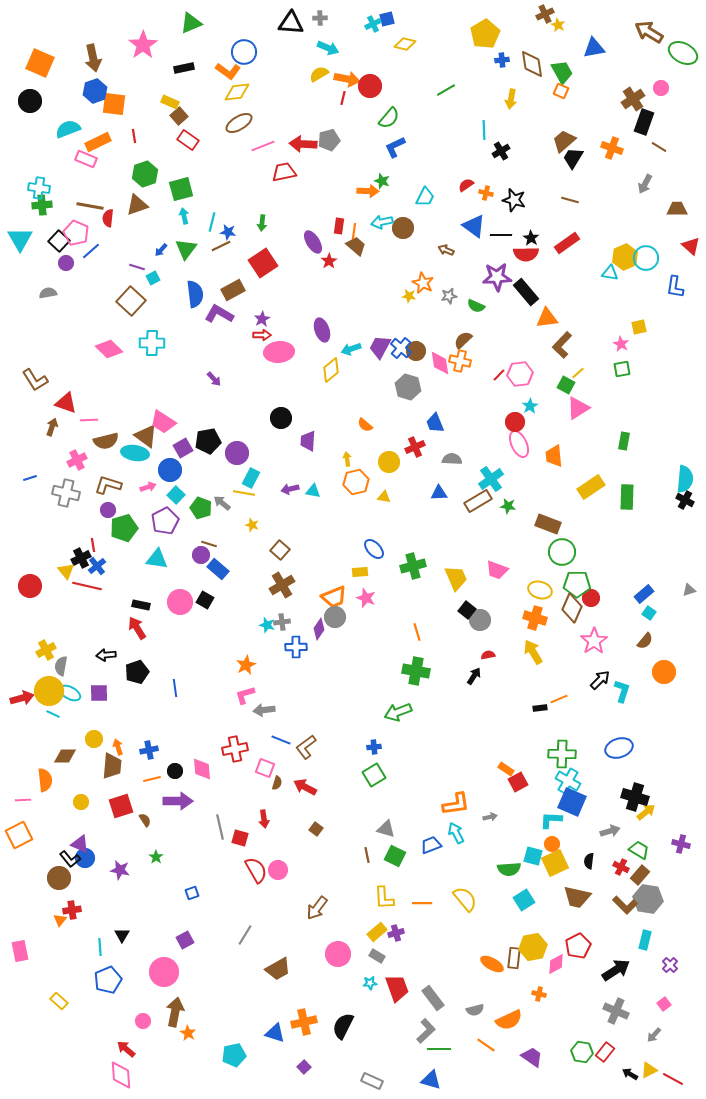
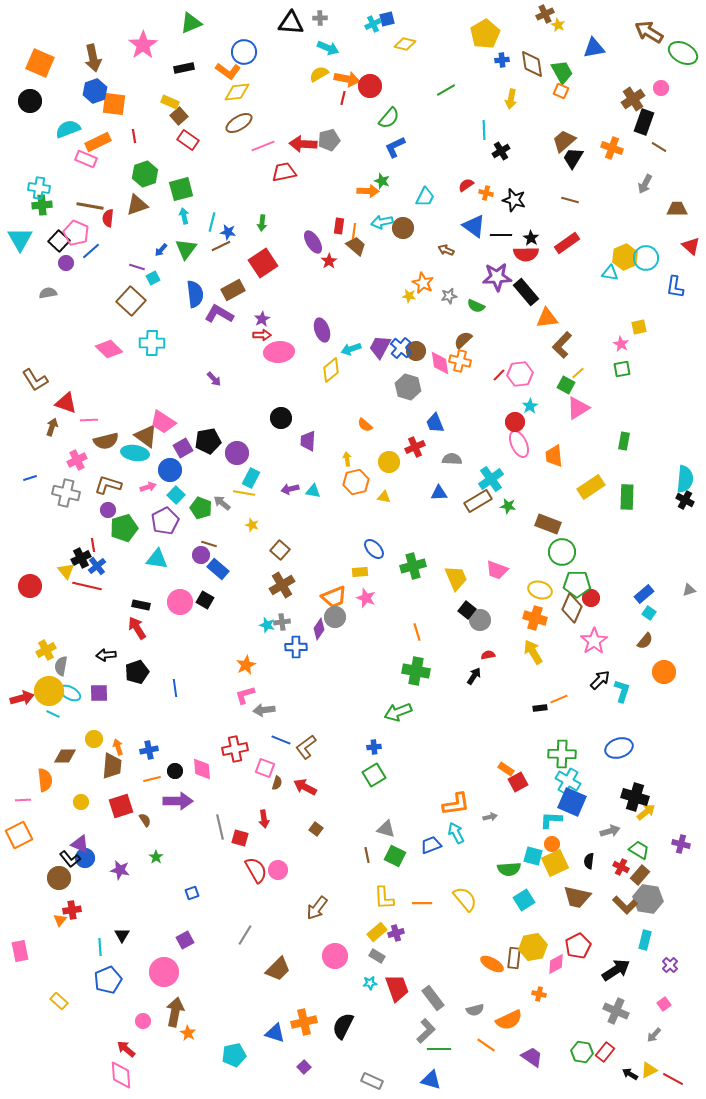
pink circle at (338, 954): moved 3 px left, 2 px down
brown trapezoid at (278, 969): rotated 16 degrees counterclockwise
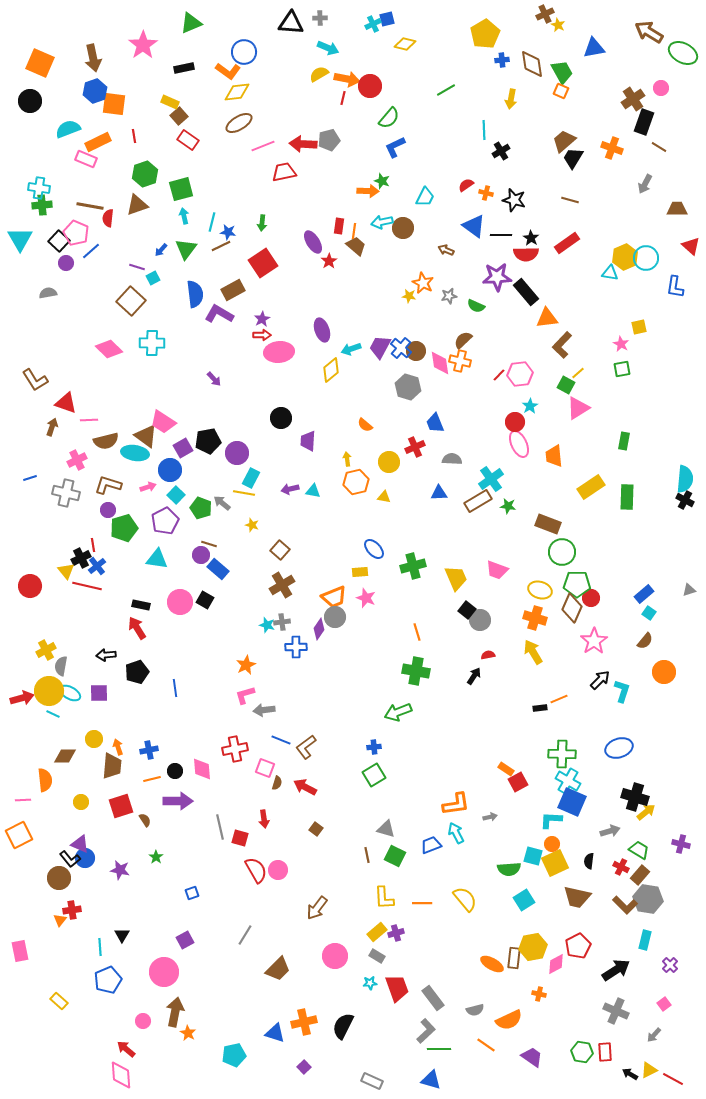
red rectangle at (605, 1052): rotated 42 degrees counterclockwise
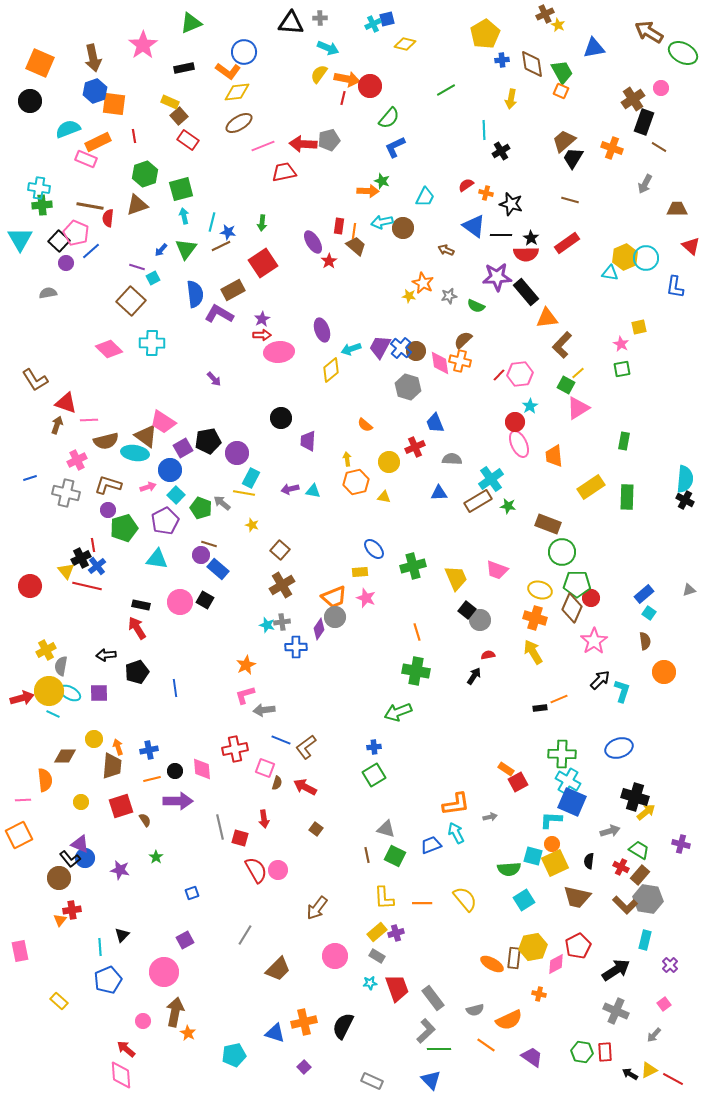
yellow semicircle at (319, 74): rotated 24 degrees counterclockwise
black star at (514, 200): moved 3 px left, 4 px down
brown arrow at (52, 427): moved 5 px right, 2 px up
brown semicircle at (645, 641): rotated 48 degrees counterclockwise
black triangle at (122, 935): rotated 14 degrees clockwise
blue triangle at (431, 1080): rotated 30 degrees clockwise
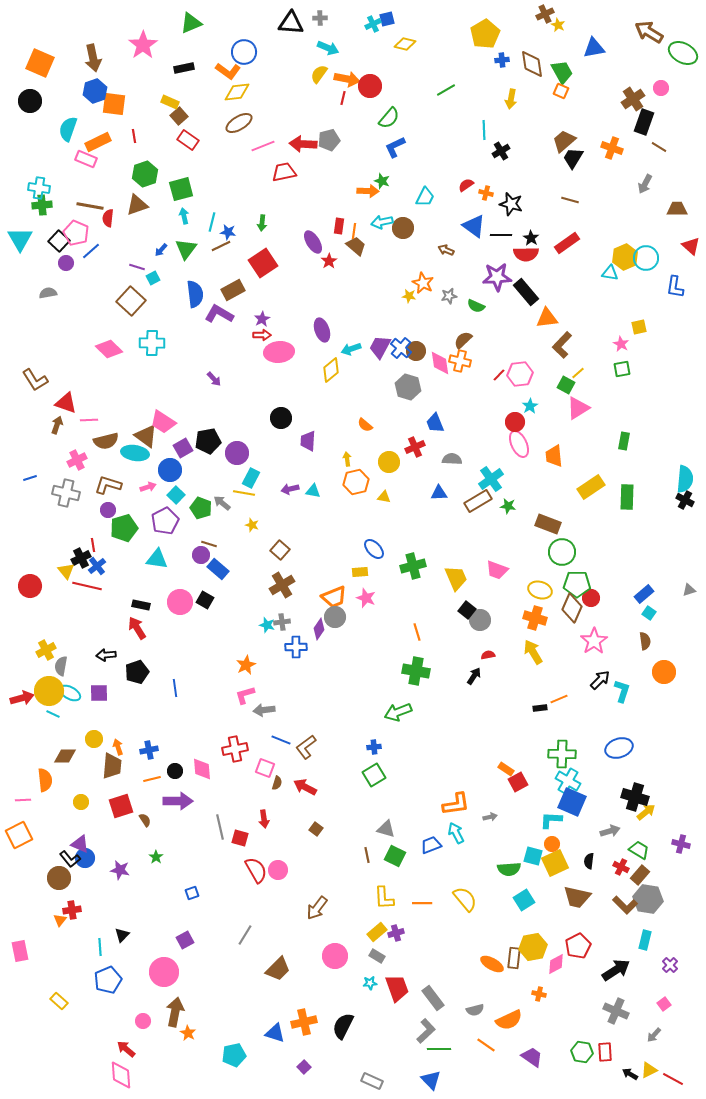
cyan semicircle at (68, 129): rotated 50 degrees counterclockwise
